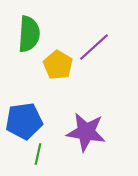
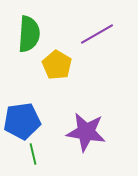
purple line: moved 3 px right, 13 px up; rotated 12 degrees clockwise
yellow pentagon: moved 1 px left
blue pentagon: moved 2 px left
green line: moved 5 px left; rotated 25 degrees counterclockwise
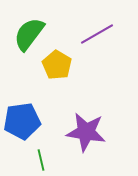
green semicircle: rotated 147 degrees counterclockwise
green line: moved 8 px right, 6 px down
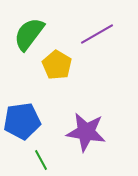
green line: rotated 15 degrees counterclockwise
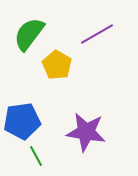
green line: moved 5 px left, 4 px up
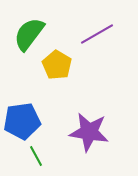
purple star: moved 3 px right
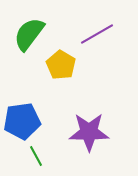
yellow pentagon: moved 4 px right
purple star: rotated 9 degrees counterclockwise
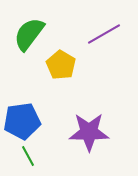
purple line: moved 7 px right
green line: moved 8 px left
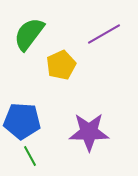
yellow pentagon: rotated 16 degrees clockwise
blue pentagon: rotated 12 degrees clockwise
green line: moved 2 px right
